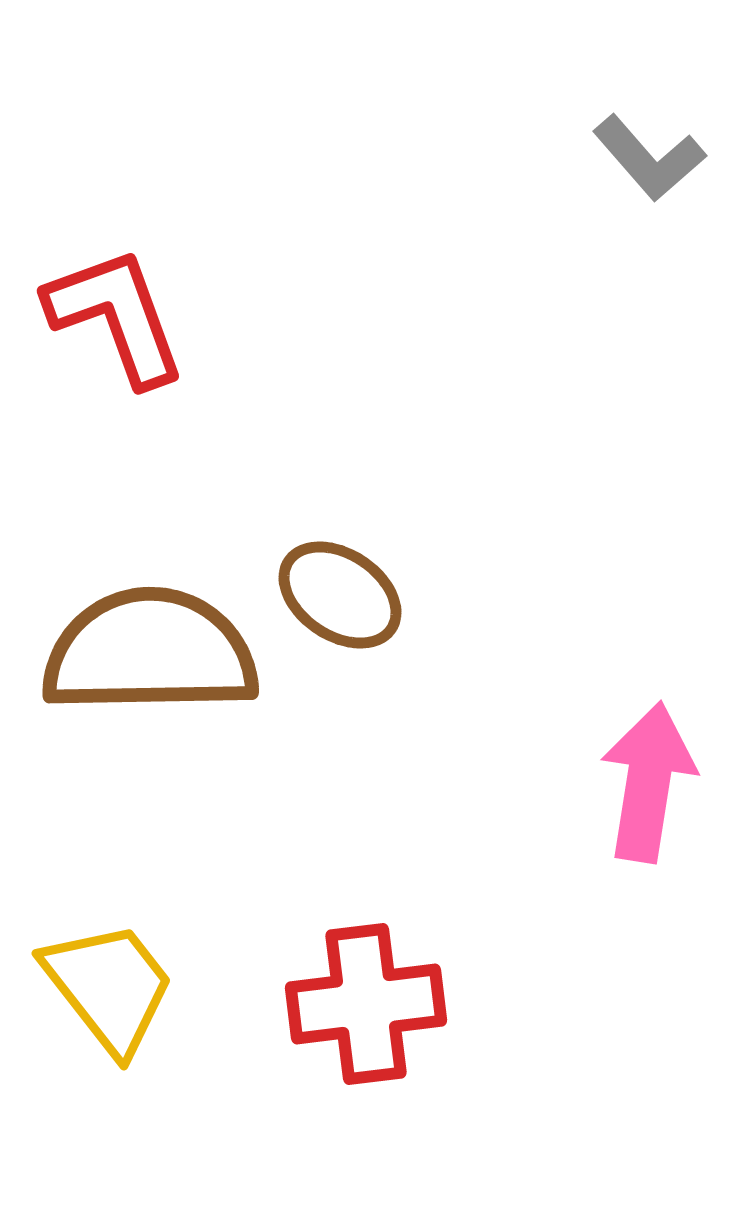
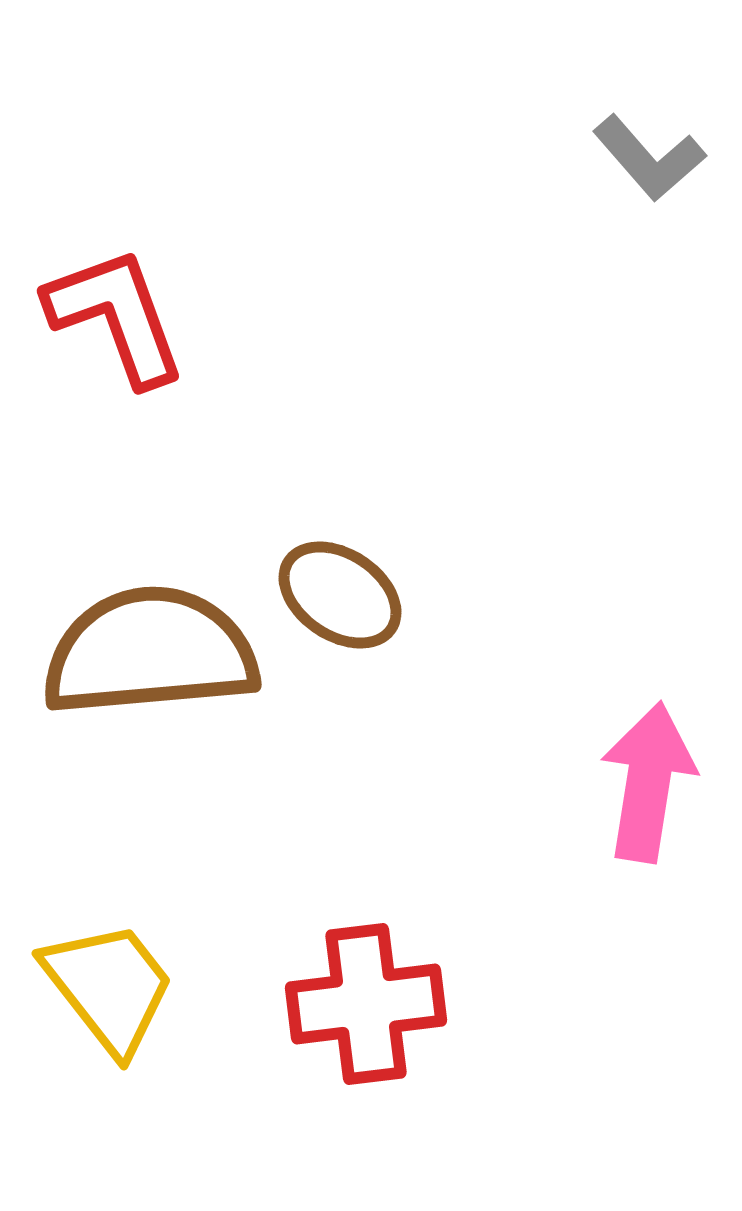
brown semicircle: rotated 4 degrees counterclockwise
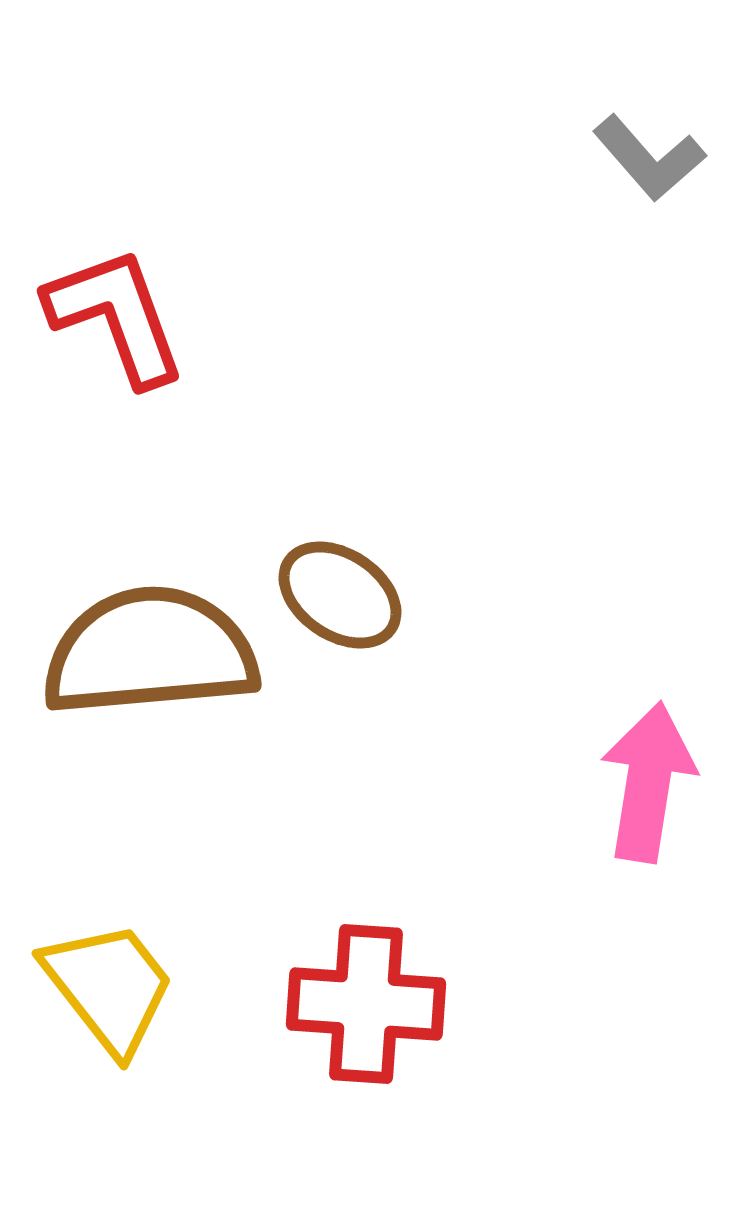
red cross: rotated 11 degrees clockwise
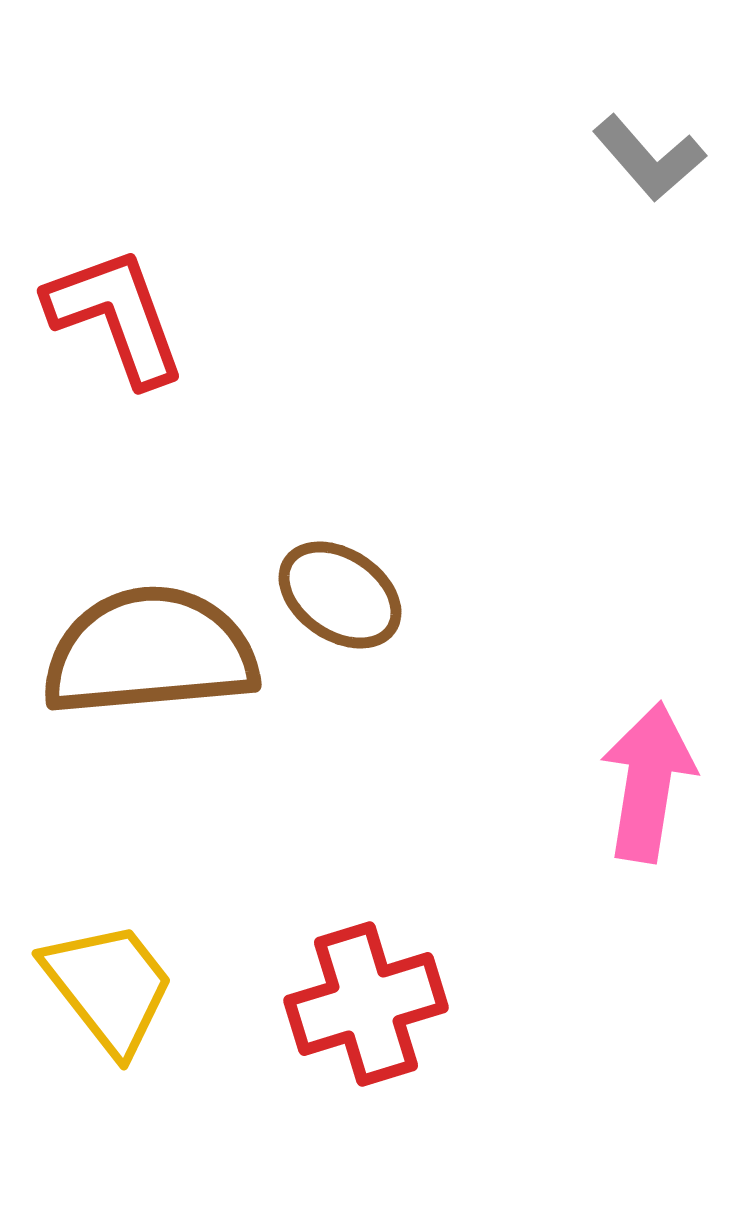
red cross: rotated 21 degrees counterclockwise
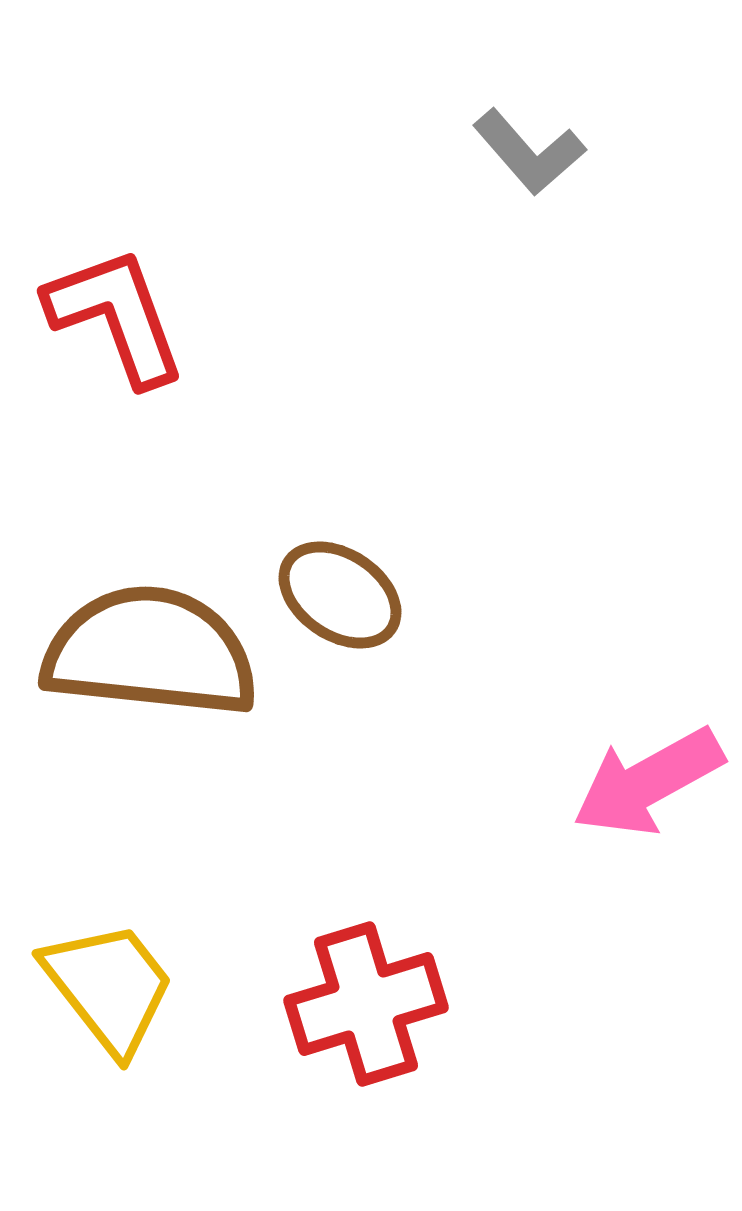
gray L-shape: moved 120 px left, 6 px up
brown semicircle: rotated 11 degrees clockwise
pink arrow: rotated 128 degrees counterclockwise
